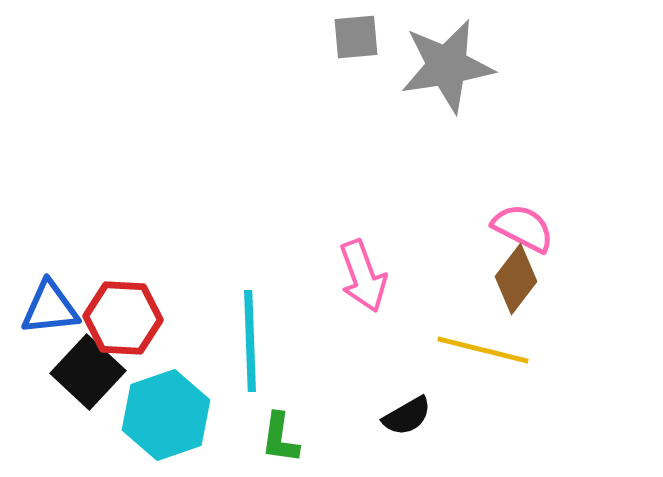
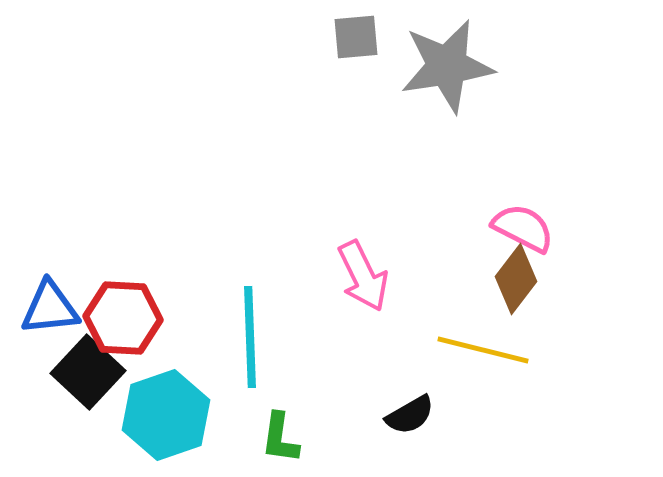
pink arrow: rotated 6 degrees counterclockwise
cyan line: moved 4 px up
black semicircle: moved 3 px right, 1 px up
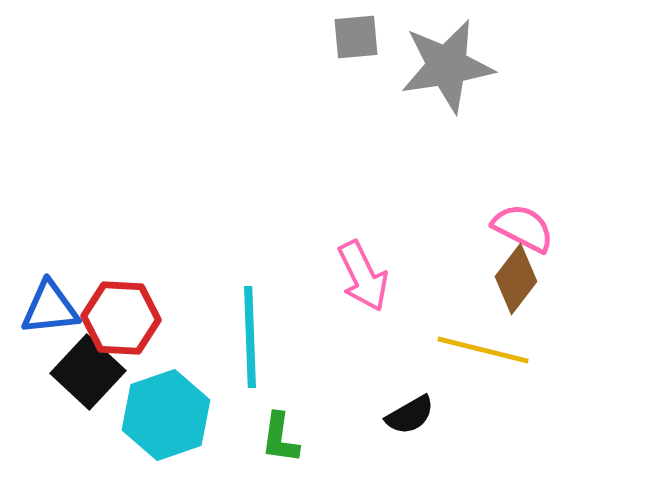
red hexagon: moved 2 px left
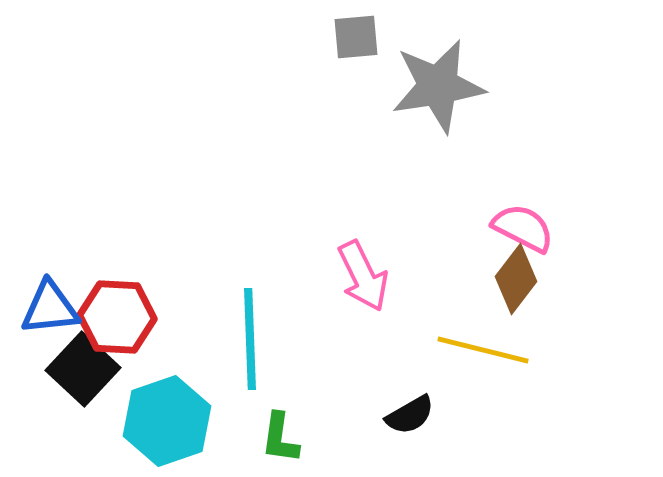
gray star: moved 9 px left, 20 px down
red hexagon: moved 4 px left, 1 px up
cyan line: moved 2 px down
black square: moved 5 px left, 3 px up
cyan hexagon: moved 1 px right, 6 px down
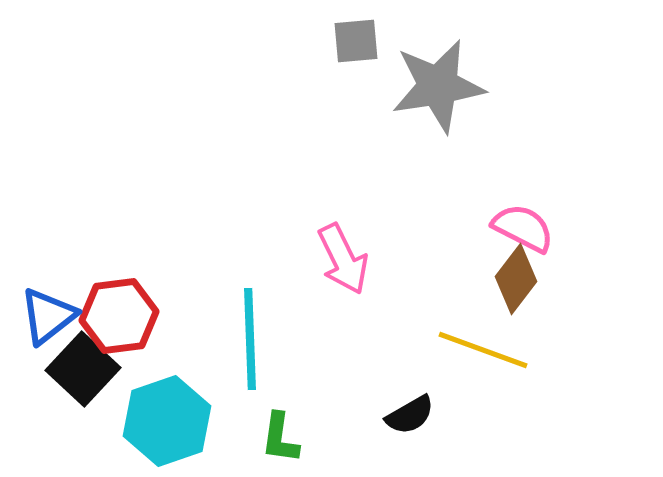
gray square: moved 4 px down
pink arrow: moved 20 px left, 17 px up
blue triangle: moved 2 px left, 8 px down; rotated 32 degrees counterclockwise
red hexagon: moved 2 px right, 1 px up; rotated 10 degrees counterclockwise
yellow line: rotated 6 degrees clockwise
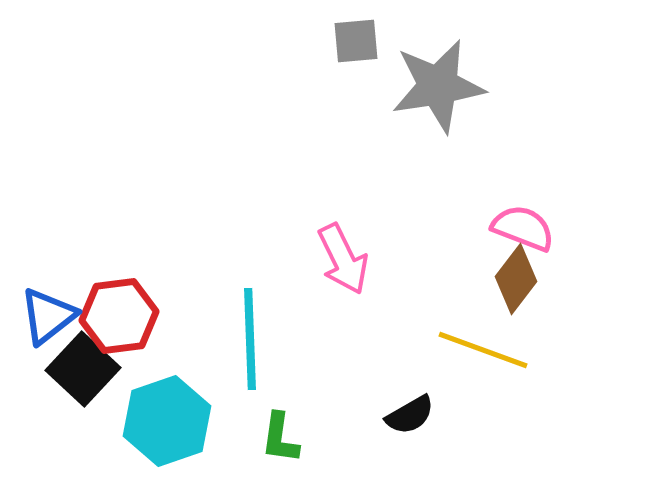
pink semicircle: rotated 6 degrees counterclockwise
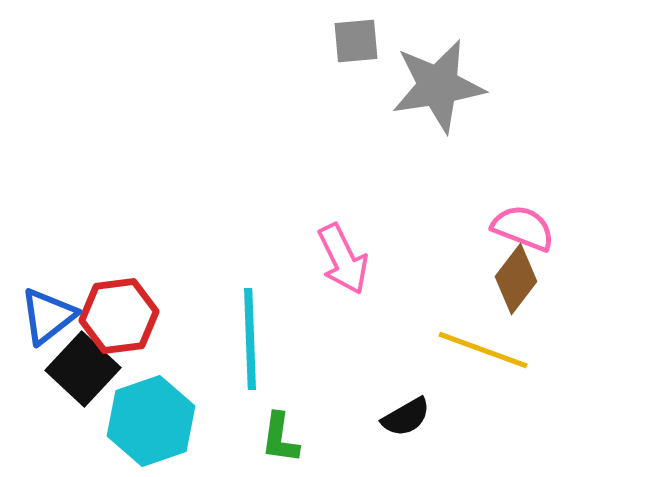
black semicircle: moved 4 px left, 2 px down
cyan hexagon: moved 16 px left
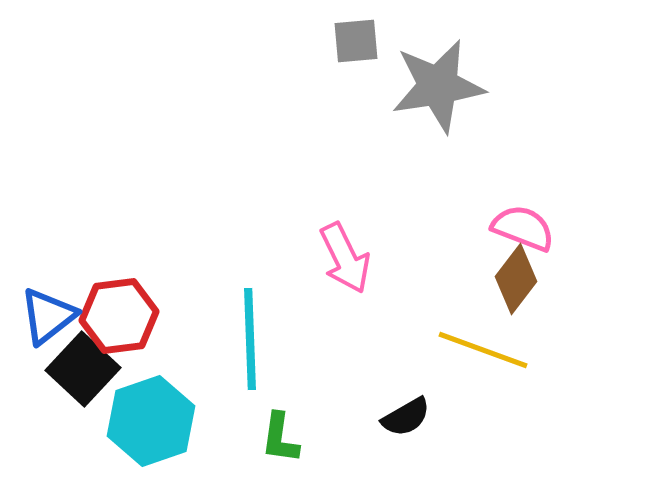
pink arrow: moved 2 px right, 1 px up
